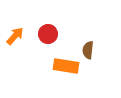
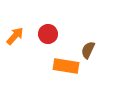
brown semicircle: rotated 18 degrees clockwise
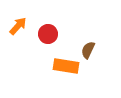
orange arrow: moved 3 px right, 10 px up
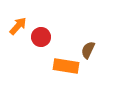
red circle: moved 7 px left, 3 px down
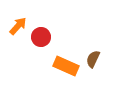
brown semicircle: moved 5 px right, 9 px down
orange rectangle: rotated 15 degrees clockwise
